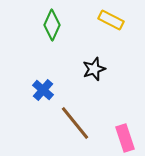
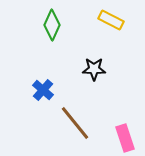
black star: rotated 20 degrees clockwise
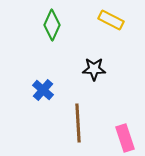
brown line: moved 3 px right; rotated 36 degrees clockwise
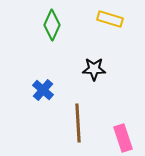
yellow rectangle: moved 1 px left, 1 px up; rotated 10 degrees counterclockwise
pink rectangle: moved 2 px left
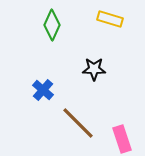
brown line: rotated 42 degrees counterclockwise
pink rectangle: moved 1 px left, 1 px down
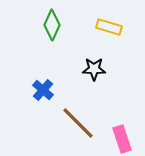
yellow rectangle: moved 1 px left, 8 px down
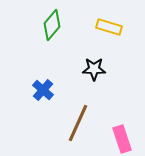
green diamond: rotated 16 degrees clockwise
brown line: rotated 69 degrees clockwise
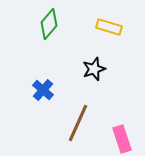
green diamond: moved 3 px left, 1 px up
black star: rotated 20 degrees counterclockwise
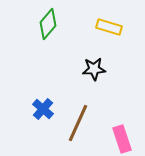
green diamond: moved 1 px left
black star: rotated 15 degrees clockwise
blue cross: moved 19 px down
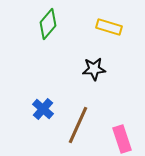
brown line: moved 2 px down
